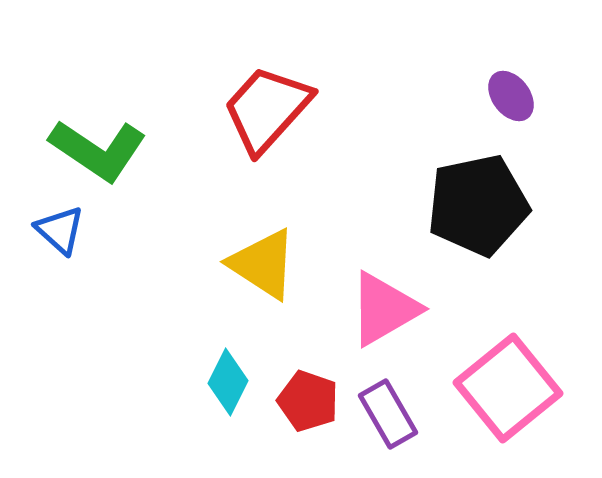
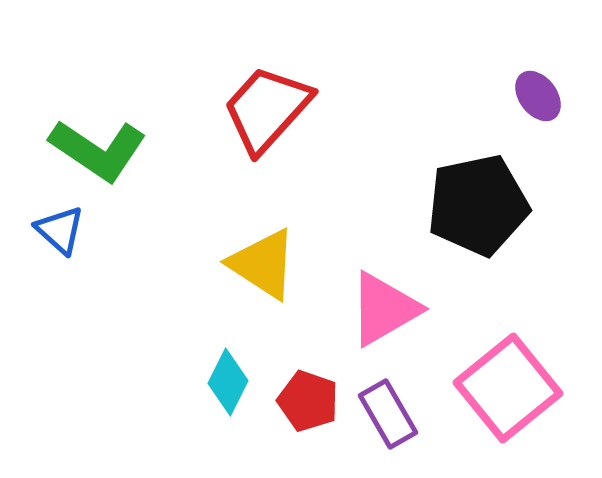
purple ellipse: moved 27 px right
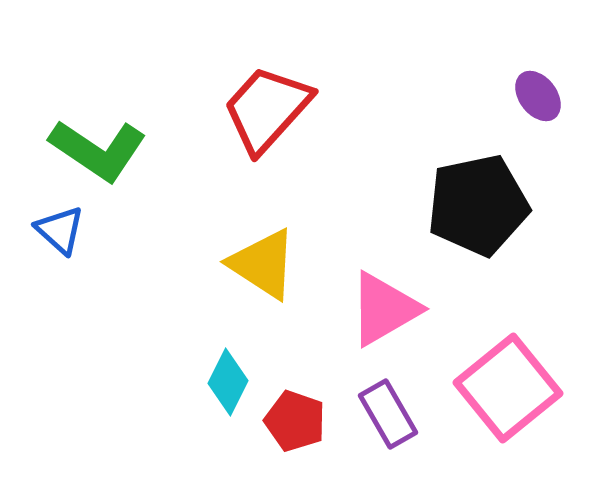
red pentagon: moved 13 px left, 20 px down
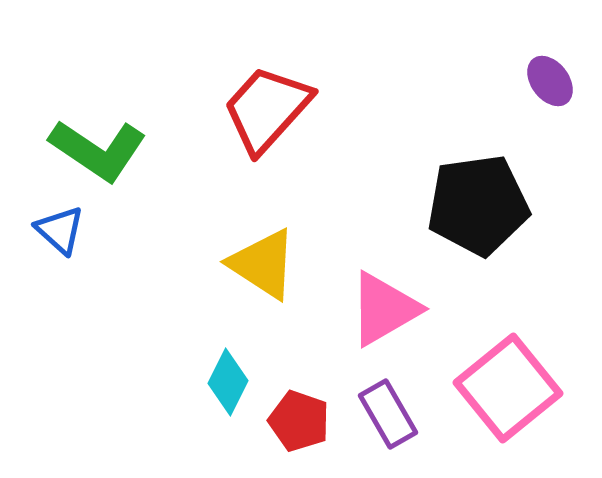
purple ellipse: moved 12 px right, 15 px up
black pentagon: rotated 4 degrees clockwise
red pentagon: moved 4 px right
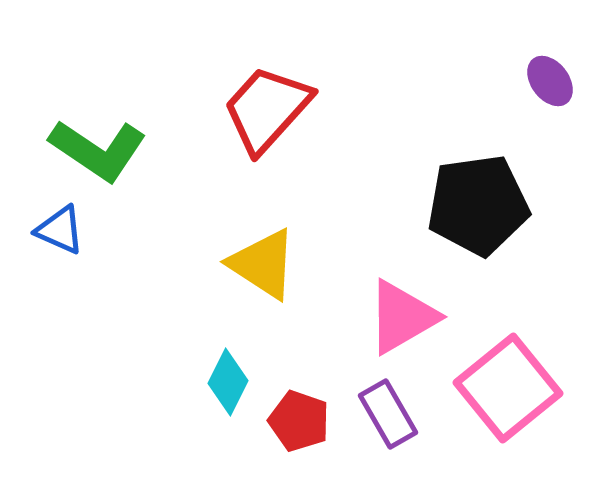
blue triangle: rotated 18 degrees counterclockwise
pink triangle: moved 18 px right, 8 px down
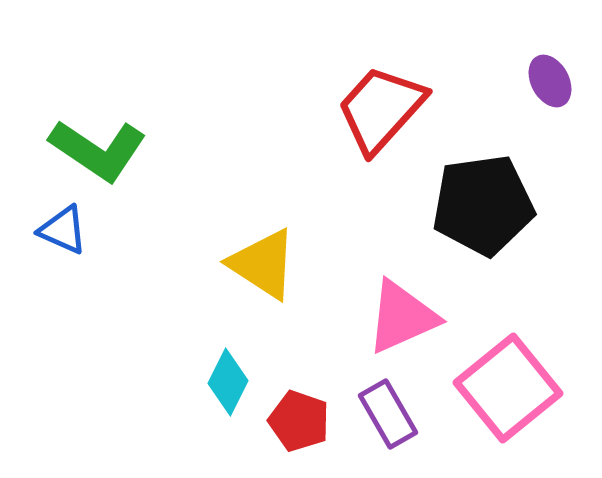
purple ellipse: rotated 9 degrees clockwise
red trapezoid: moved 114 px right
black pentagon: moved 5 px right
blue triangle: moved 3 px right
pink triangle: rotated 6 degrees clockwise
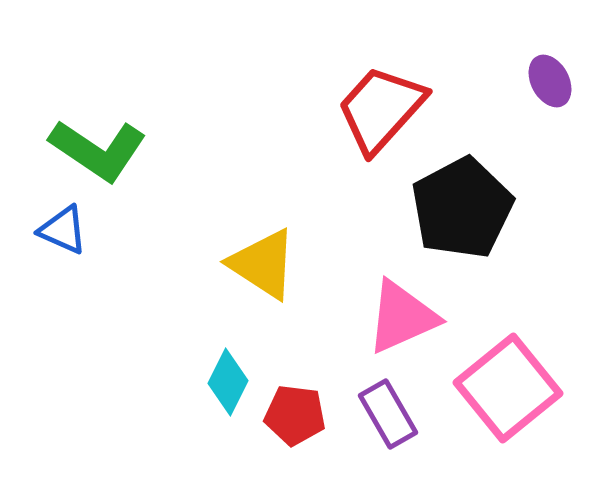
black pentagon: moved 21 px left, 3 px down; rotated 20 degrees counterclockwise
red pentagon: moved 4 px left, 6 px up; rotated 12 degrees counterclockwise
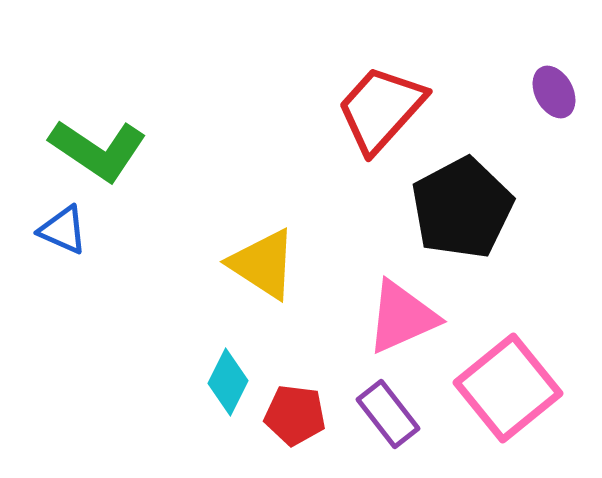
purple ellipse: moved 4 px right, 11 px down
purple rectangle: rotated 8 degrees counterclockwise
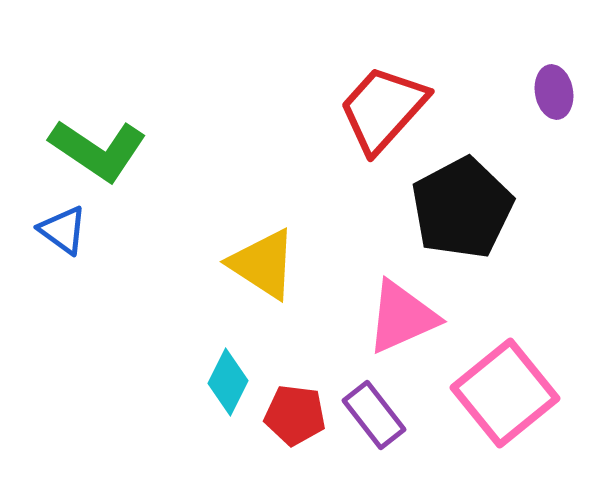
purple ellipse: rotated 18 degrees clockwise
red trapezoid: moved 2 px right
blue triangle: rotated 12 degrees clockwise
pink square: moved 3 px left, 5 px down
purple rectangle: moved 14 px left, 1 px down
